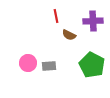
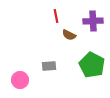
pink circle: moved 8 px left, 17 px down
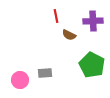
gray rectangle: moved 4 px left, 7 px down
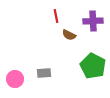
green pentagon: moved 1 px right, 1 px down
gray rectangle: moved 1 px left
pink circle: moved 5 px left, 1 px up
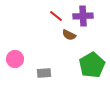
red line: rotated 40 degrees counterclockwise
purple cross: moved 10 px left, 5 px up
green pentagon: moved 1 px left, 1 px up; rotated 15 degrees clockwise
pink circle: moved 20 px up
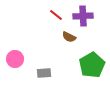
red line: moved 1 px up
brown semicircle: moved 2 px down
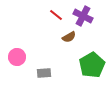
purple cross: rotated 30 degrees clockwise
brown semicircle: rotated 56 degrees counterclockwise
pink circle: moved 2 px right, 2 px up
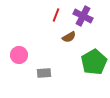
red line: rotated 72 degrees clockwise
pink circle: moved 2 px right, 2 px up
green pentagon: moved 2 px right, 3 px up
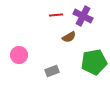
red line: rotated 64 degrees clockwise
green pentagon: rotated 20 degrees clockwise
gray rectangle: moved 8 px right, 2 px up; rotated 16 degrees counterclockwise
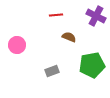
purple cross: moved 13 px right
brown semicircle: rotated 128 degrees counterclockwise
pink circle: moved 2 px left, 10 px up
green pentagon: moved 2 px left, 3 px down
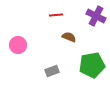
pink circle: moved 1 px right
